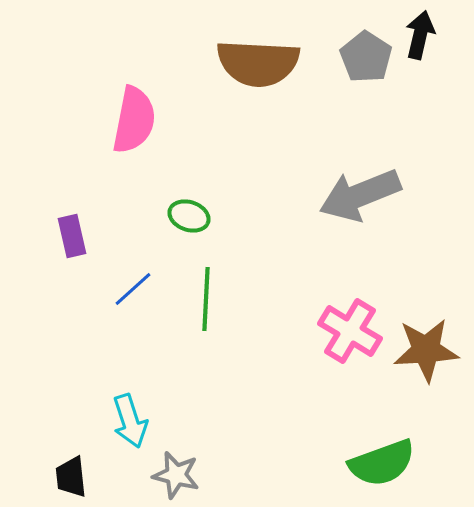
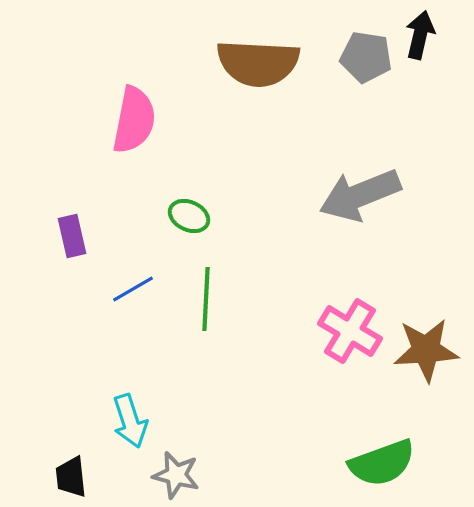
gray pentagon: rotated 24 degrees counterclockwise
green ellipse: rotated 6 degrees clockwise
blue line: rotated 12 degrees clockwise
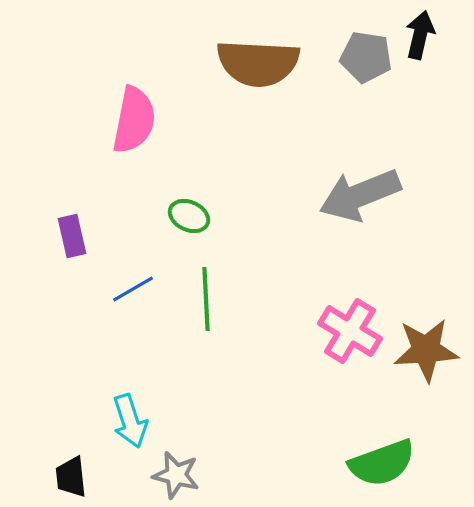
green line: rotated 6 degrees counterclockwise
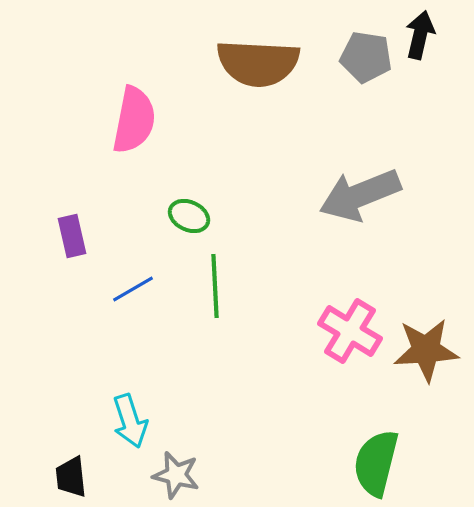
green line: moved 9 px right, 13 px up
green semicircle: moved 6 px left; rotated 124 degrees clockwise
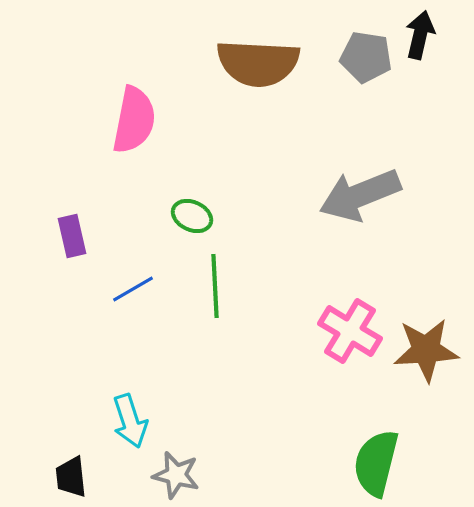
green ellipse: moved 3 px right
